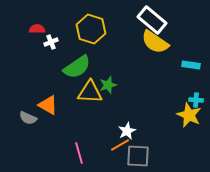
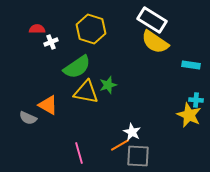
white rectangle: rotated 8 degrees counterclockwise
yellow triangle: moved 4 px left; rotated 8 degrees clockwise
white star: moved 5 px right, 1 px down; rotated 18 degrees counterclockwise
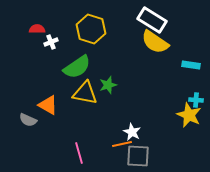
yellow triangle: moved 1 px left, 1 px down
gray semicircle: moved 2 px down
orange line: moved 2 px right, 1 px up; rotated 18 degrees clockwise
